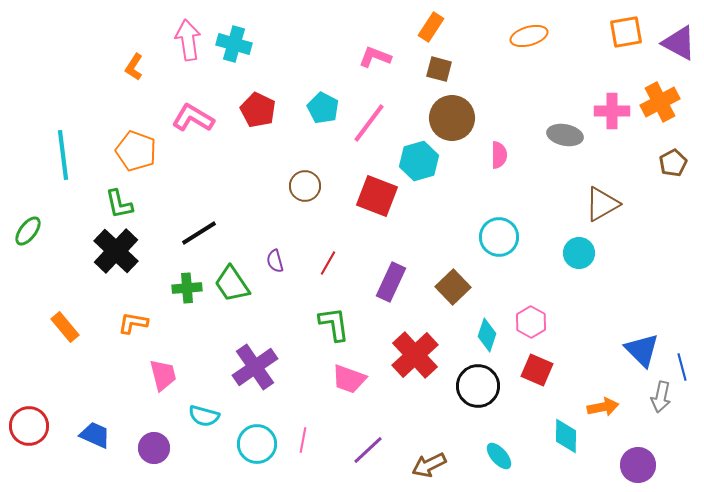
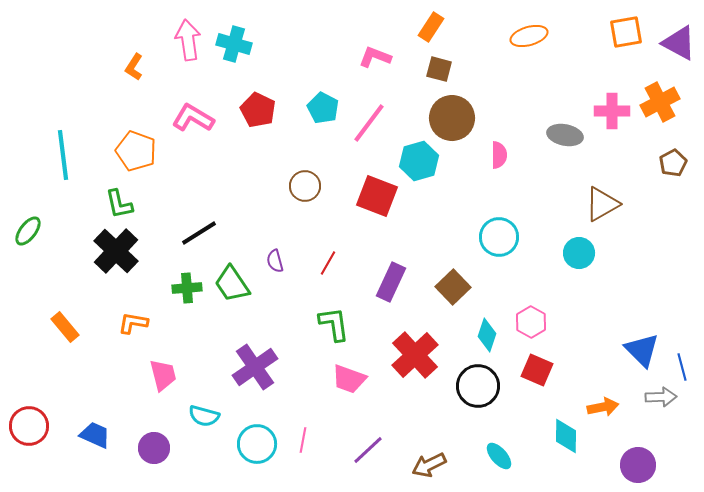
gray arrow at (661, 397): rotated 104 degrees counterclockwise
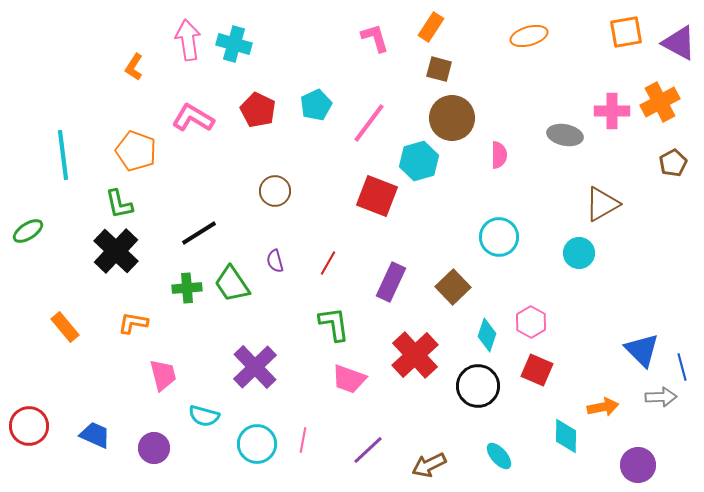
pink L-shape at (375, 57): moved 19 px up; rotated 52 degrees clockwise
cyan pentagon at (323, 108): moved 7 px left, 3 px up; rotated 20 degrees clockwise
brown circle at (305, 186): moved 30 px left, 5 px down
green ellipse at (28, 231): rotated 20 degrees clockwise
purple cross at (255, 367): rotated 9 degrees counterclockwise
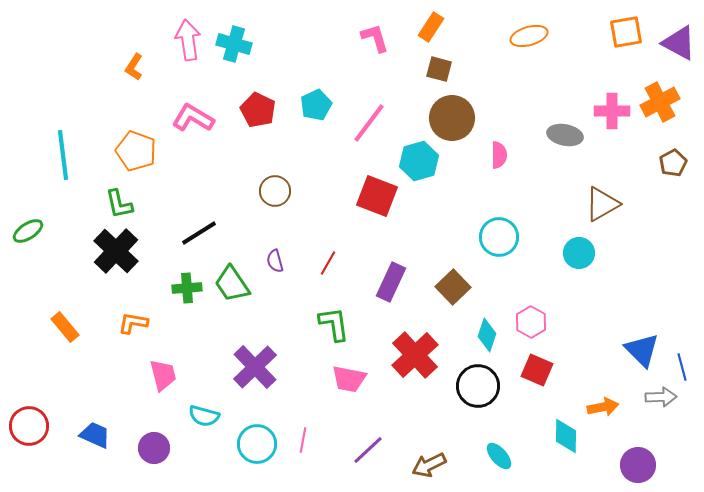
pink trapezoid at (349, 379): rotated 9 degrees counterclockwise
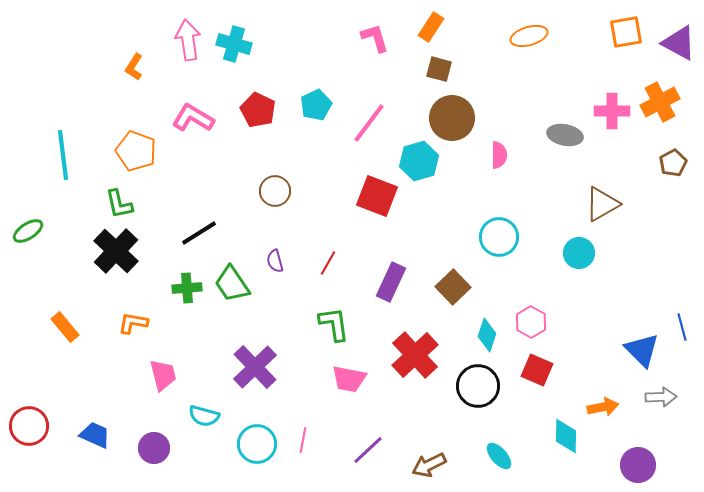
blue line at (682, 367): moved 40 px up
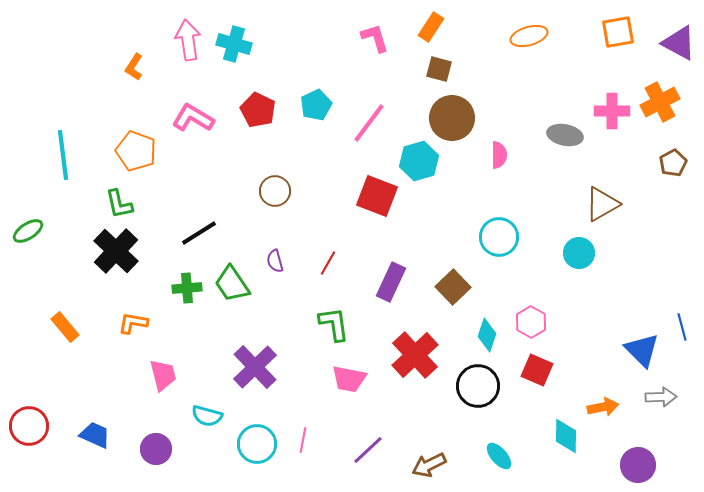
orange square at (626, 32): moved 8 px left
cyan semicircle at (204, 416): moved 3 px right
purple circle at (154, 448): moved 2 px right, 1 px down
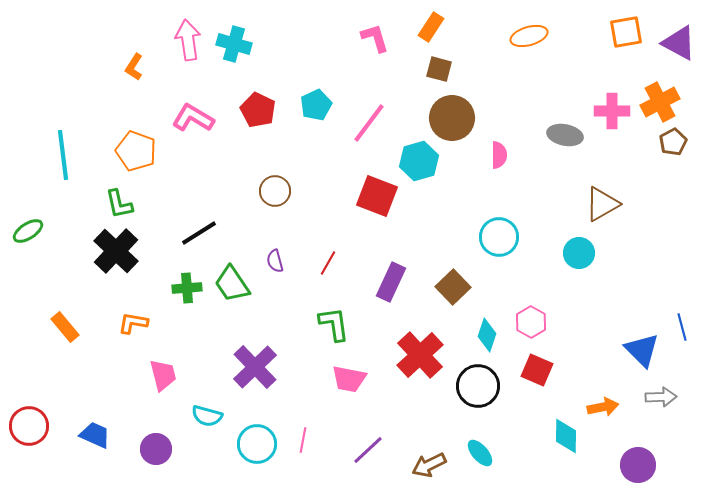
orange square at (618, 32): moved 8 px right
brown pentagon at (673, 163): moved 21 px up
red cross at (415, 355): moved 5 px right
cyan ellipse at (499, 456): moved 19 px left, 3 px up
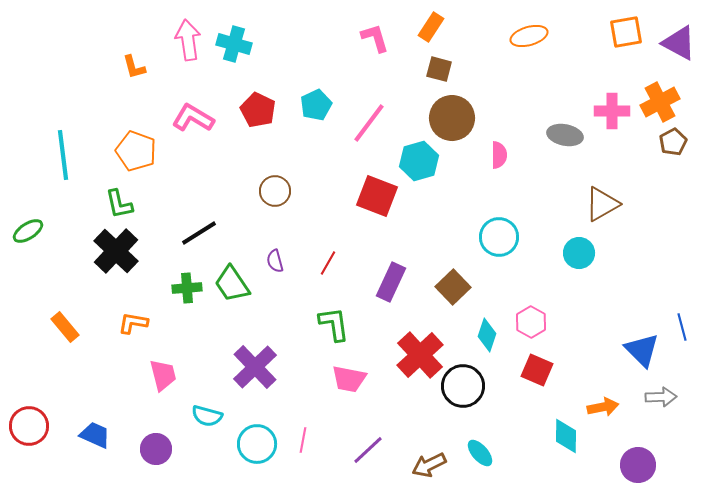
orange L-shape at (134, 67): rotated 48 degrees counterclockwise
black circle at (478, 386): moved 15 px left
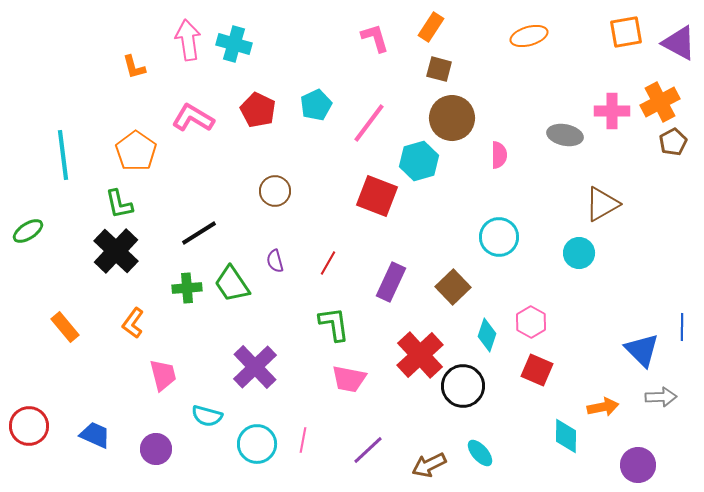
orange pentagon at (136, 151): rotated 15 degrees clockwise
orange L-shape at (133, 323): rotated 64 degrees counterclockwise
blue line at (682, 327): rotated 16 degrees clockwise
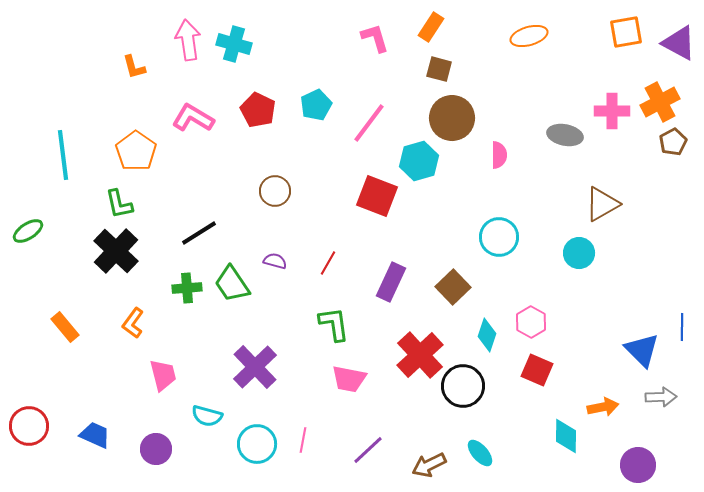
purple semicircle at (275, 261): rotated 120 degrees clockwise
